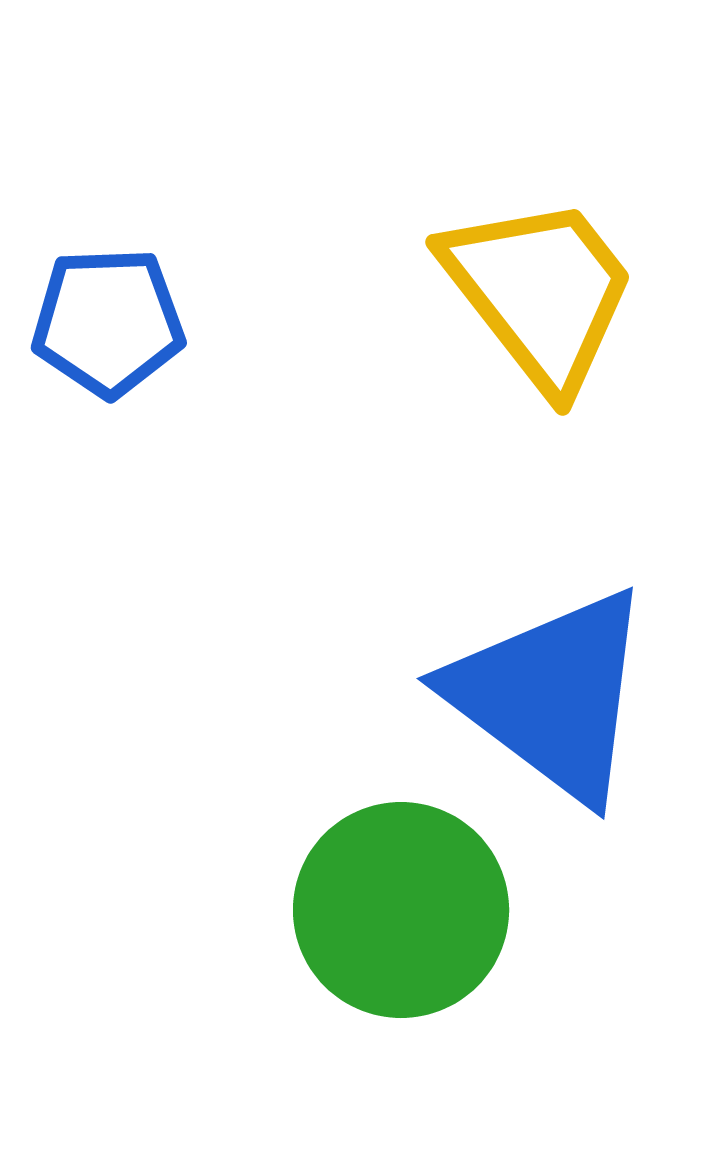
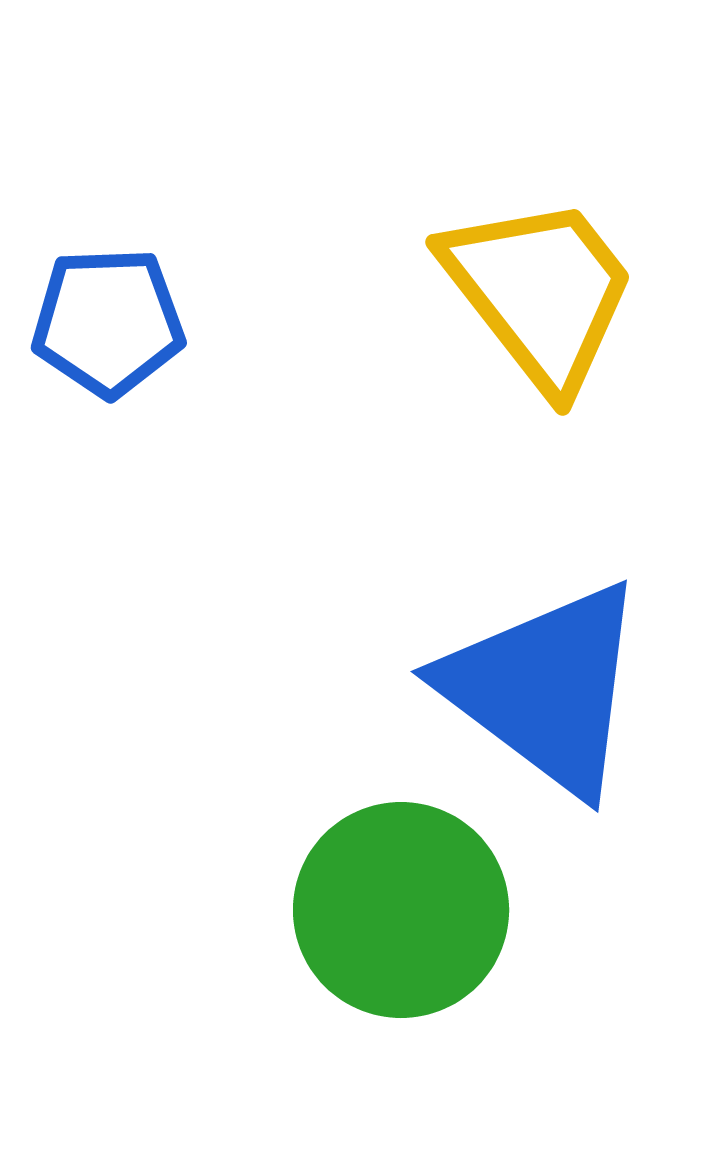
blue triangle: moved 6 px left, 7 px up
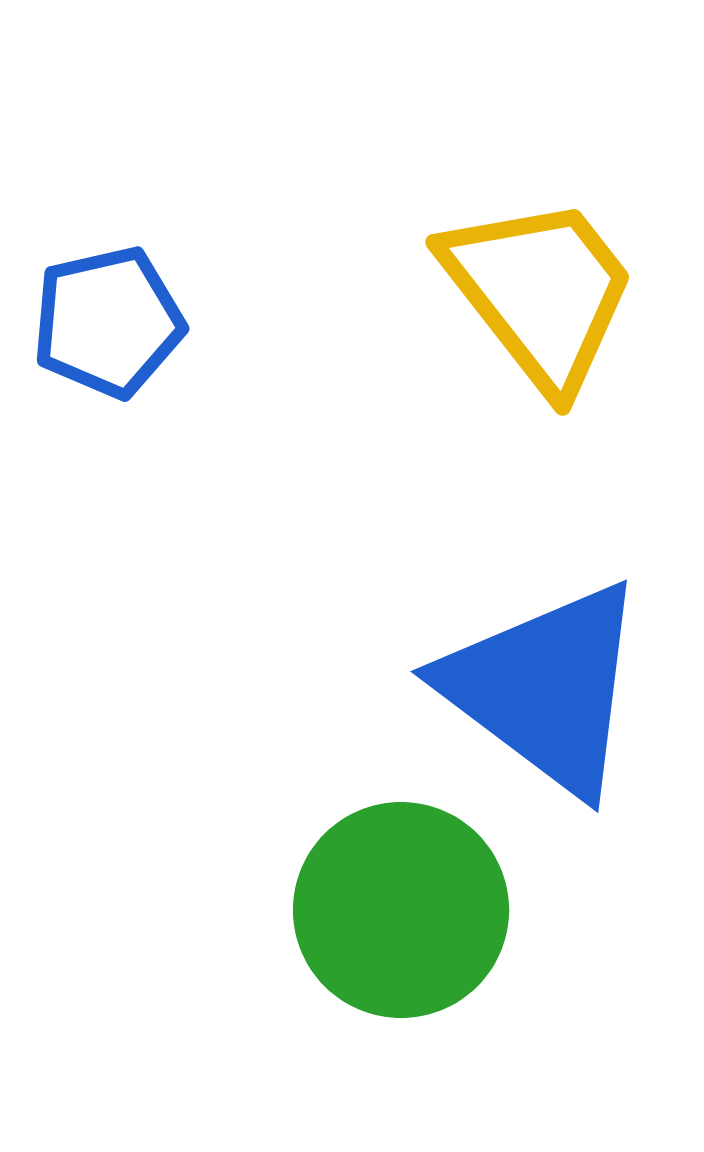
blue pentagon: rotated 11 degrees counterclockwise
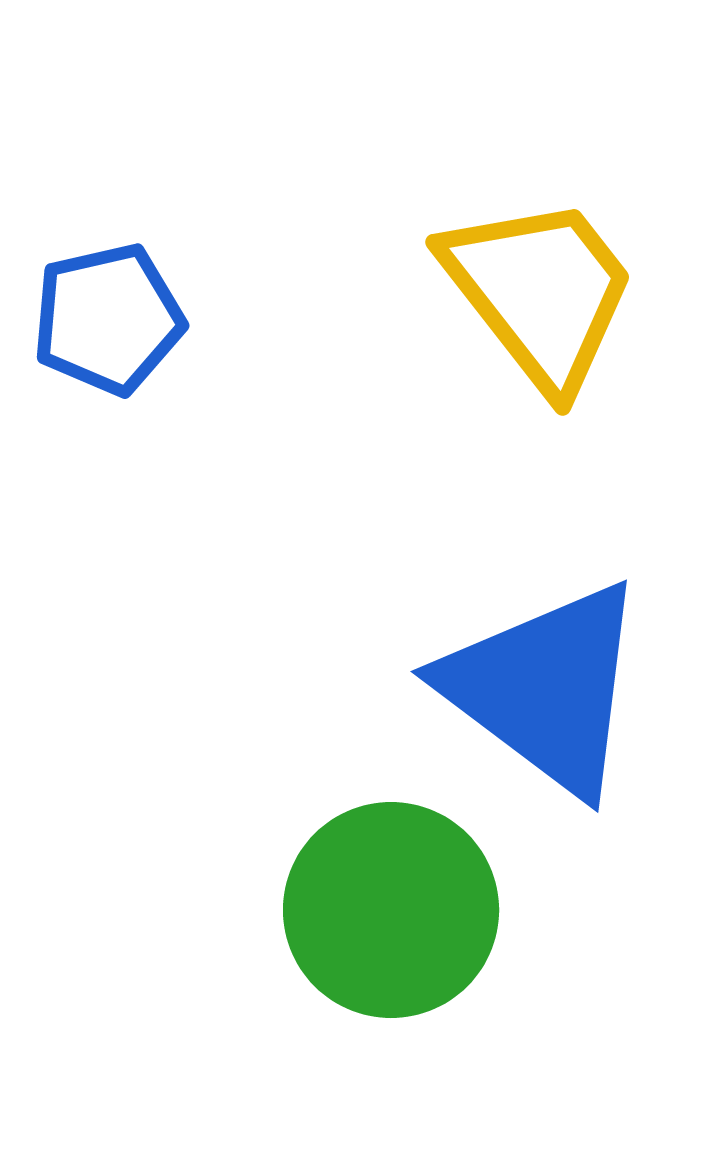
blue pentagon: moved 3 px up
green circle: moved 10 px left
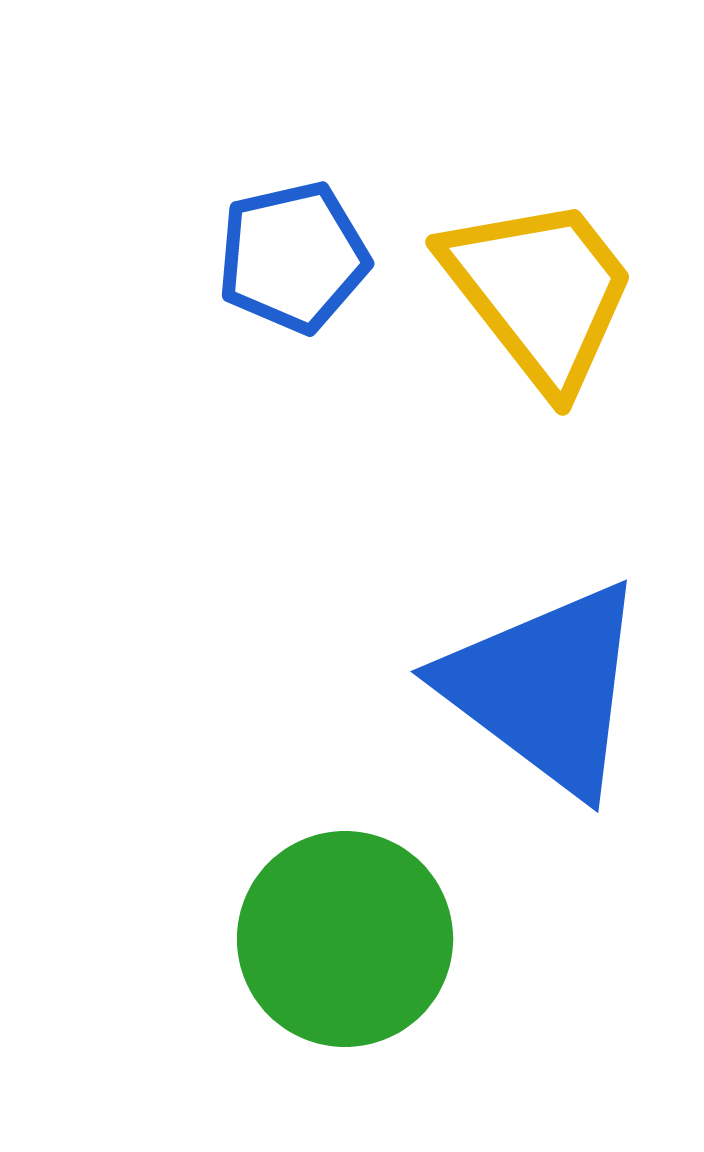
blue pentagon: moved 185 px right, 62 px up
green circle: moved 46 px left, 29 px down
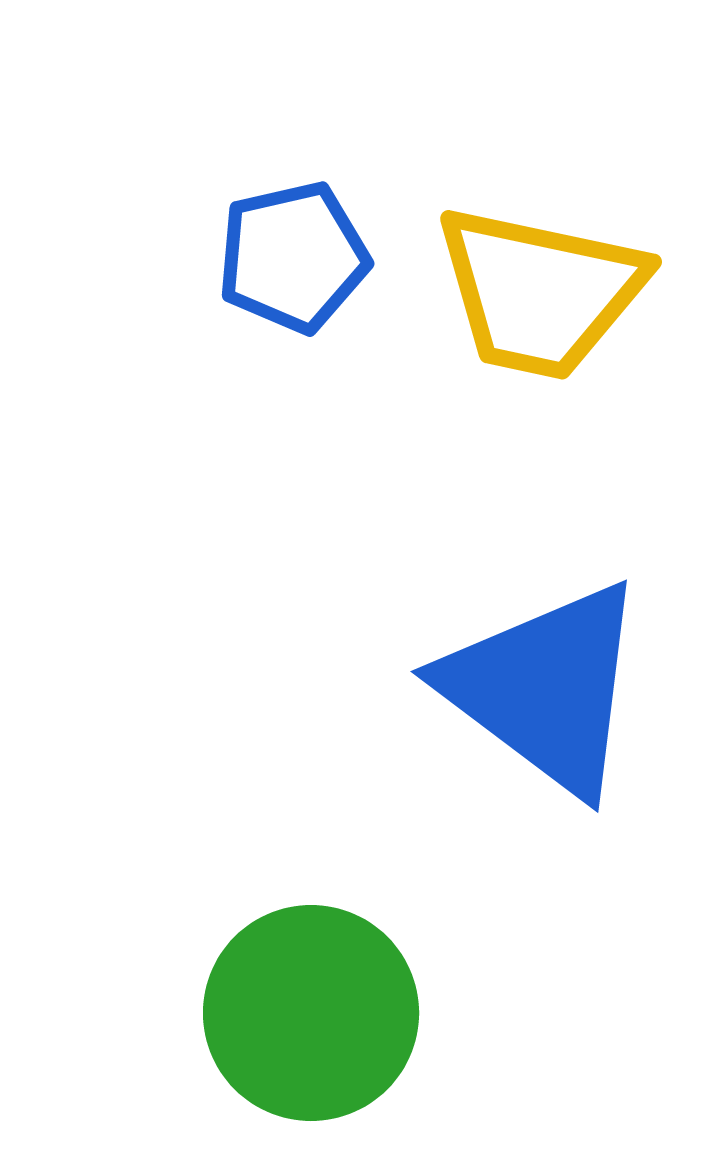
yellow trapezoid: rotated 140 degrees clockwise
green circle: moved 34 px left, 74 px down
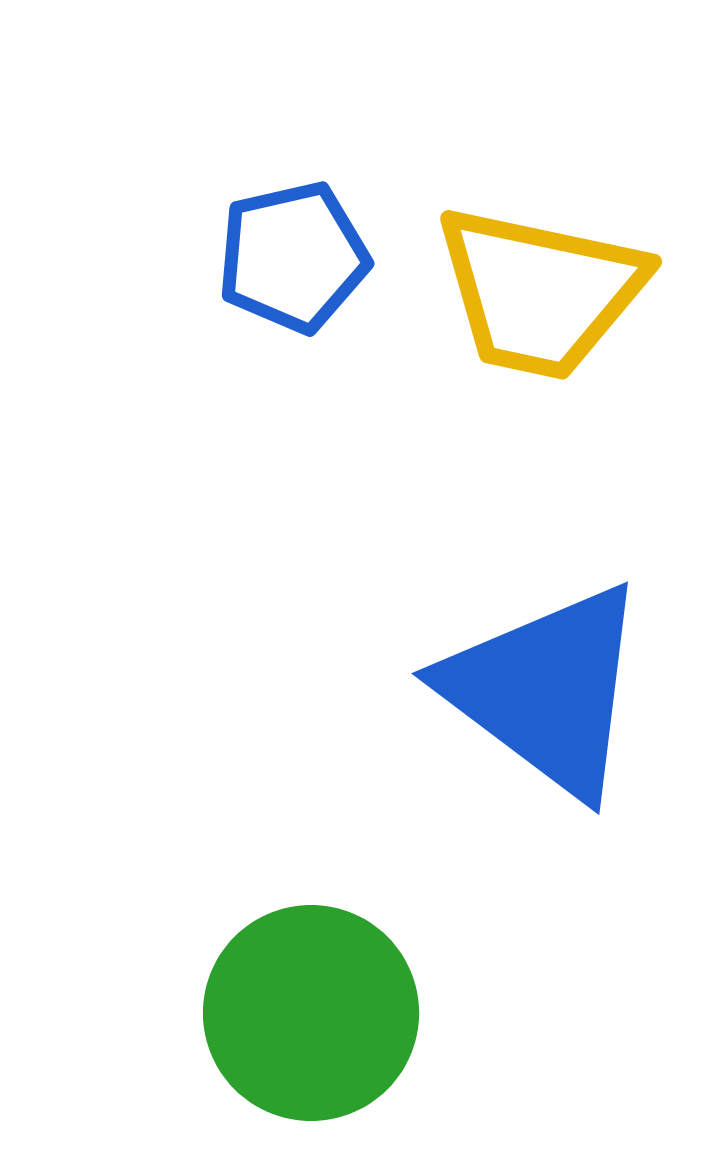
blue triangle: moved 1 px right, 2 px down
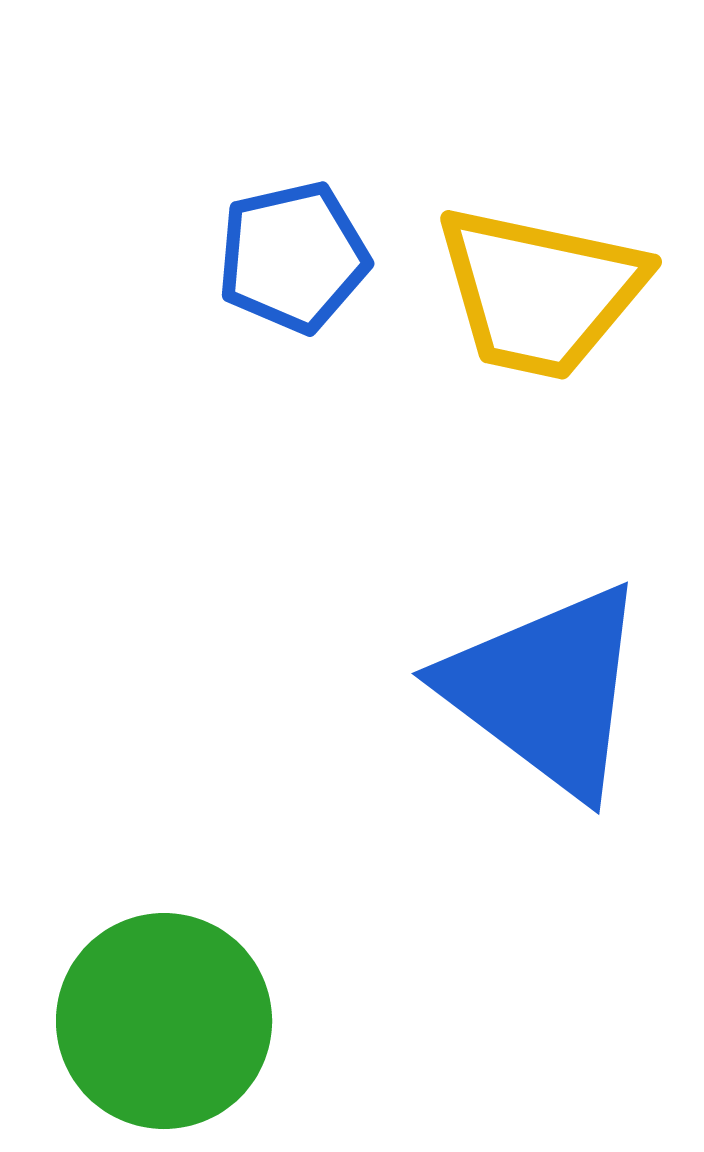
green circle: moved 147 px left, 8 px down
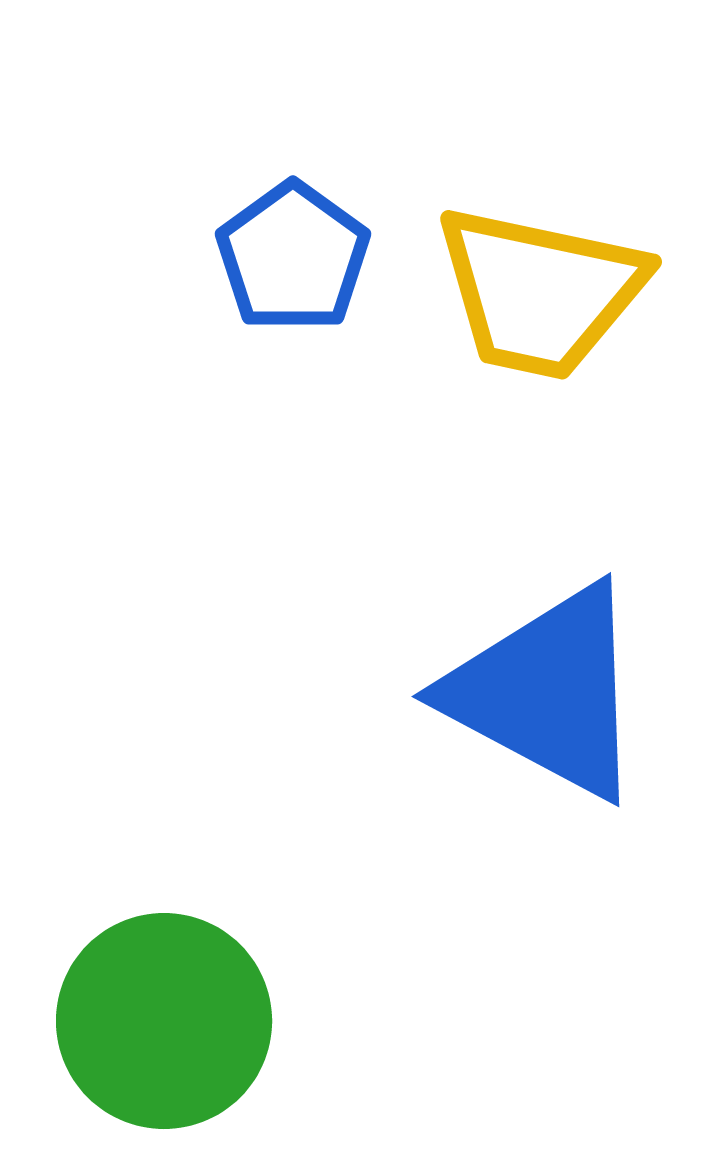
blue pentagon: rotated 23 degrees counterclockwise
blue triangle: moved 1 px right, 2 px down; rotated 9 degrees counterclockwise
